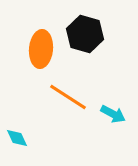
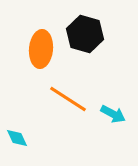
orange line: moved 2 px down
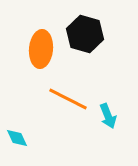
orange line: rotated 6 degrees counterclockwise
cyan arrow: moved 5 px left, 2 px down; rotated 40 degrees clockwise
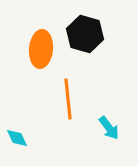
orange line: rotated 57 degrees clockwise
cyan arrow: moved 1 px right, 12 px down; rotated 15 degrees counterclockwise
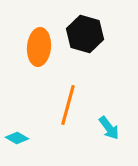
orange ellipse: moved 2 px left, 2 px up
orange line: moved 6 px down; rotated 21 degrees clockwise
cyan diamond: rotated 35 degrees counterclockwise
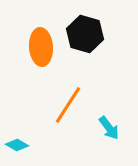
orange ellipse: moved 2 px right; rotated 9 degrees counterclockwise
orange line: rotated 18 degrees clockwise
cyan diamond: moved 7 px down
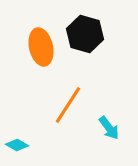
orange ellipse: rotated 9 degrees counterclockwise
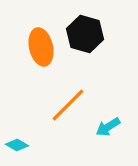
orange line: rotated 12 degrees clockwise
cyan arrow: moved 1 px left, 1 px up; rotated 95 degrees clockwise
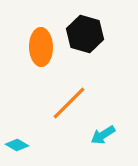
orange ellipse: rotated 12 degrees clockwise
orange line: moved 1 px right, 2 px up
cyan arrow: moved 5 px left, 8 px down
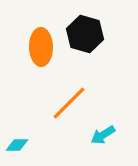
cyan diamond: rotated 30 degrees counterclockwise
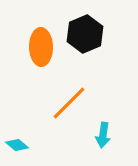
black hexagon: rotated 21 degrees clockwise
cyan arrow: rotated 50 degrees counterclockwise
cyan diamond: rotated 40 degrees clockwise
